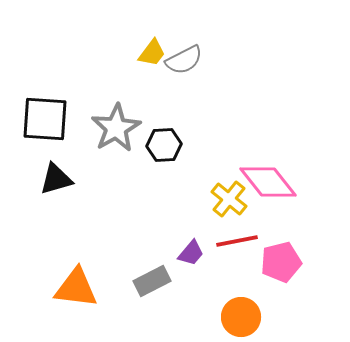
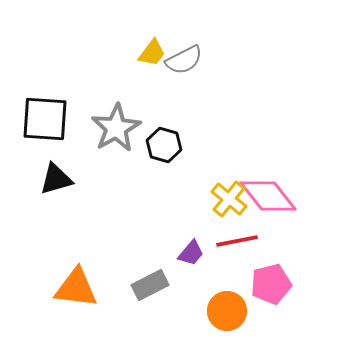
black hexagon: rotated 20 degrees clockwise
pink diamond: moved 14 px down
pink pentagon: moved 10 px left, 22 px down
gray rectangle: moved 2 px left, 4 px down
orange circle: moved 14 px left, 6 px up
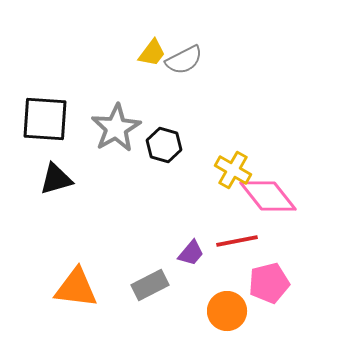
yellow cross: moved 4 px right, 29 px up; rotated 9 degrees counterclockwise
pink pentagon: moved 2 px left, 1 px up
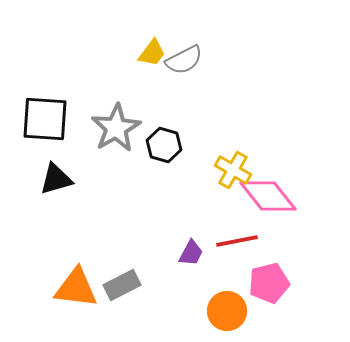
purple trapezoid: rotated 12 degrees counterclockwise
gray rectangle: moved 28 px left
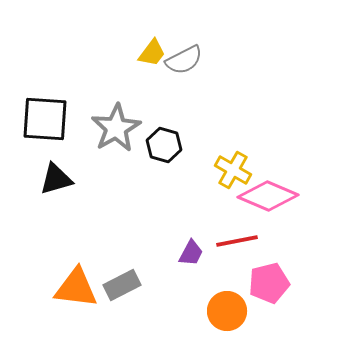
pink diamond: rotated 28 degrees counterclockwise
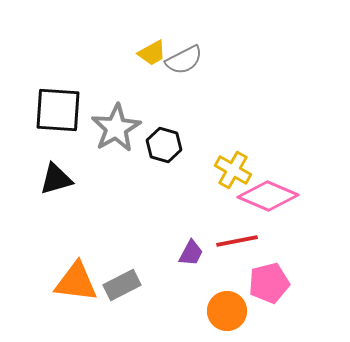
yellow trapezoid: rotated 24 degrees clockwise
black square: moved 13 px right, 9 px up
orange triangle: moved 6 px up
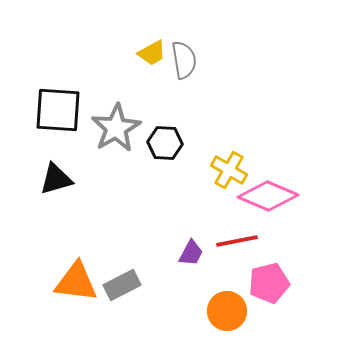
gray semicircle: rotated 72 degrees counterclockwise
black hexagon: moved 1 px right, 2 px up; rotated 12 degrees counterclockwise
yellow cross: moved 4 px left
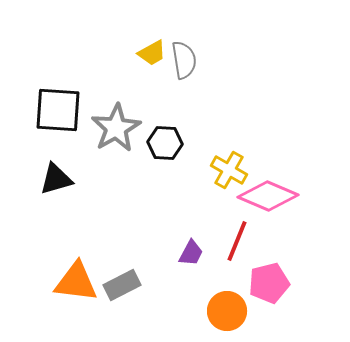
red line: rotated 57 degrees counterclockwise
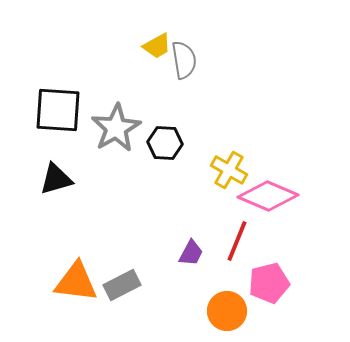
yellow trapezoid: moved 5 px right, 7 px up
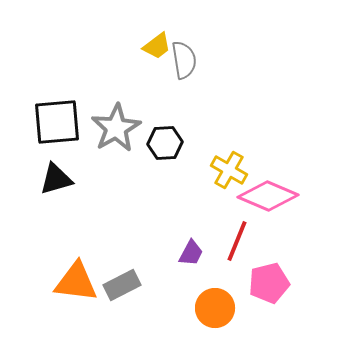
yellow trapezoid: rotated 8 degrees counterclockwise
black square: moved 1 px left, 12 px down; rotated 9 degrees counterclockwise
black hexagon: rotated 8 degrees counterclockwise
orange circle: moved 12 px left, 3 px up
